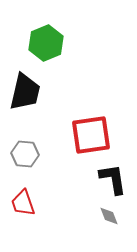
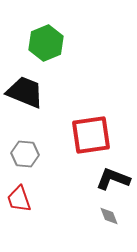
black trapezoid: rotated 81 degrees counterclockwise
black L-shape: rotated 60 degrees counterclockwise
red trapezoid: moved 4 px left, 4 px up
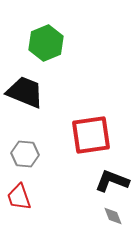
black L-shape: moved 1 px left, 2 px down
red trapezoid: moved 2 px up
gray diamond: moved 4 px right
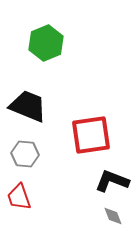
black trapezoid: moved 3 px right, 14 px down
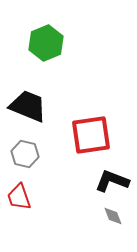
gray hexagon: rotated 8 degrees clockwise
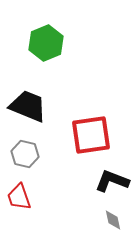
gray diamond: moved 4 px down; rotated 10 degrees clockwise
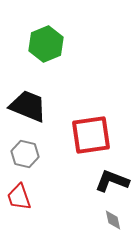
green hexagon: moved 1 px down
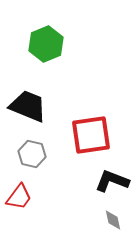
gray hexagon: moved 7 px right
red trapezoid: rotated 124 degrees counterclockwise
